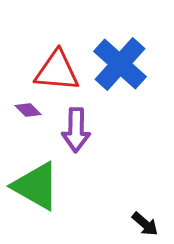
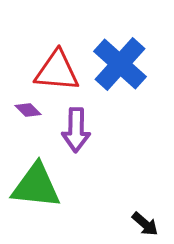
green triangle: rotated 24 degrees counterclockwise
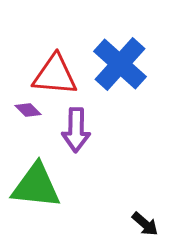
red triangle: moved 2 px left, 4 px down
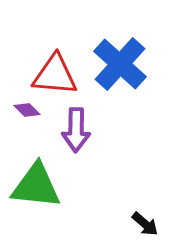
purple diamond: moved 1 px left
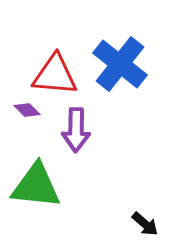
blue cross: rotated 4 degrees counterclockwise
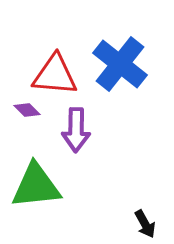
green triangle: rotated 12 degrees counterclockwise
black arrow: rotated 20 degrees clockwise
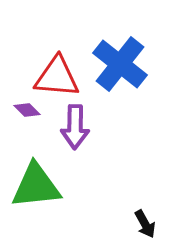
red triangle: moved 2 px right, 2 px down
purple arrow: moved 1 px left, 3 px up
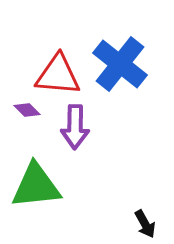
red triangle: moved 1 px right, 2 px up
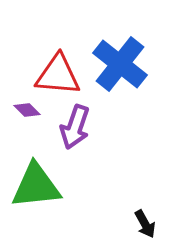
purple arrow: rotated 18 degrees clockwise
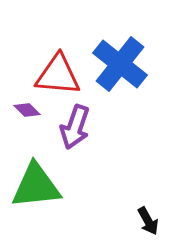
black arrow: moved 3 px right, 3 px up
